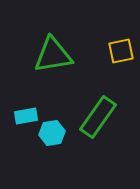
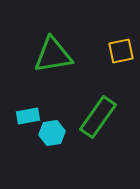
cyan rectangle: moved 2 px right
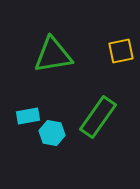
cyan hexagon: rotated 20 degrees clockwise
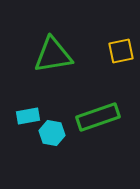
green rectangle: rotated 36 degrees clockwise
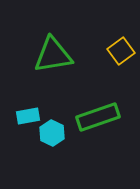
yellow square: rotated 24 degrees counterclockwise
cyan hexagon: rotated 15 degrees clockwise
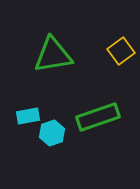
cyan hexagon: rotated 15 degrees clockwise
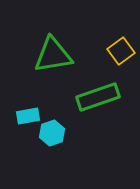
green rectangle: moved 20 px up
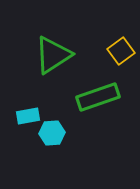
green triangle: rotated 24 degrees counterclockwise
cyan hexagon: rotated 15 degrees clockwise
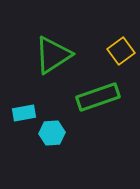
cyan rectangle: moved 4 px left, 3 px up
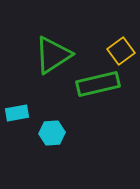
green rectangle: moved 13 px up; rotated 6 degrees clockwise
cyan rectangle: moved 7 px left
